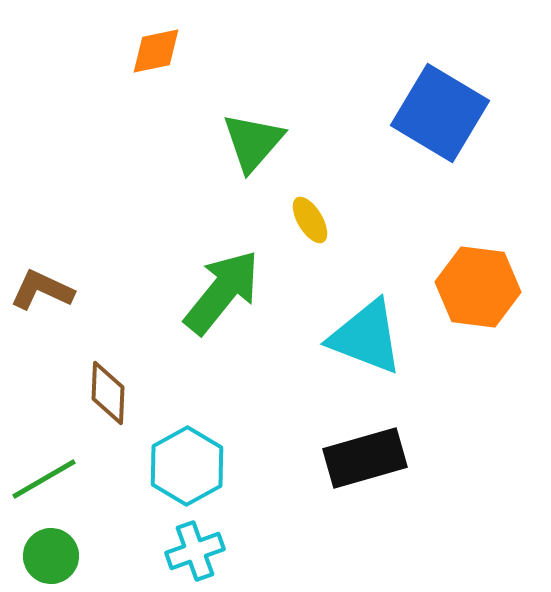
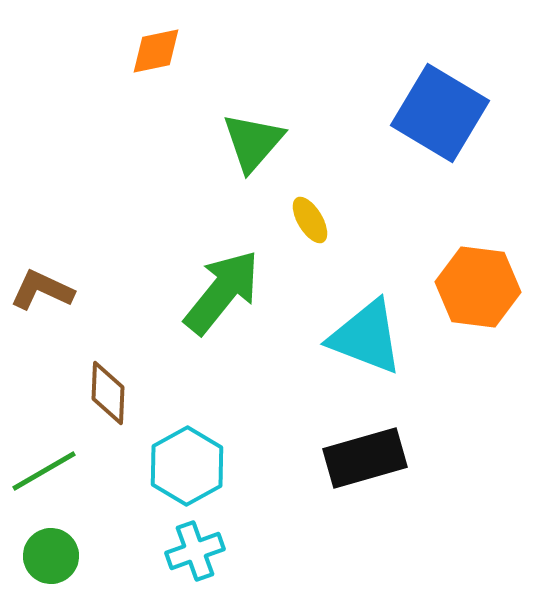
green line: moved 8 px up
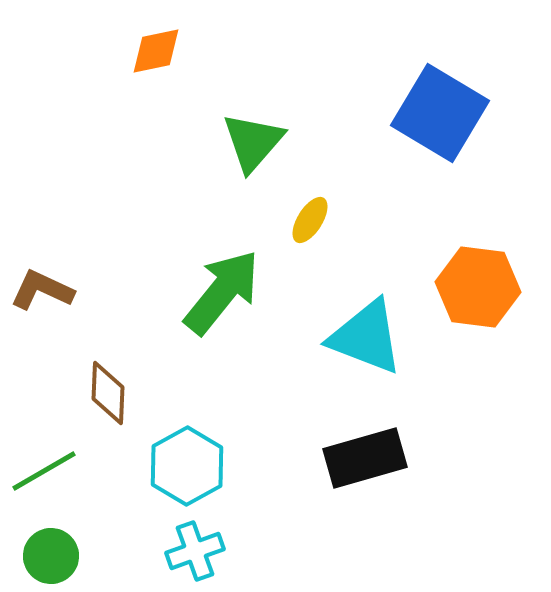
yellow ellipse: rotated 63 degrees clockwise
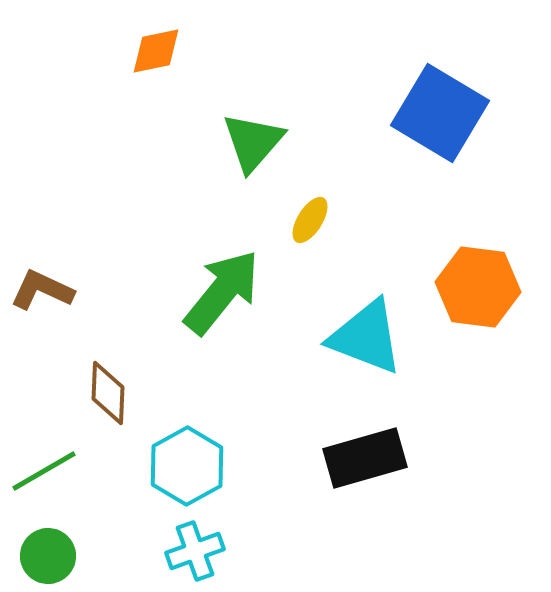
green circle: moved 3 px left
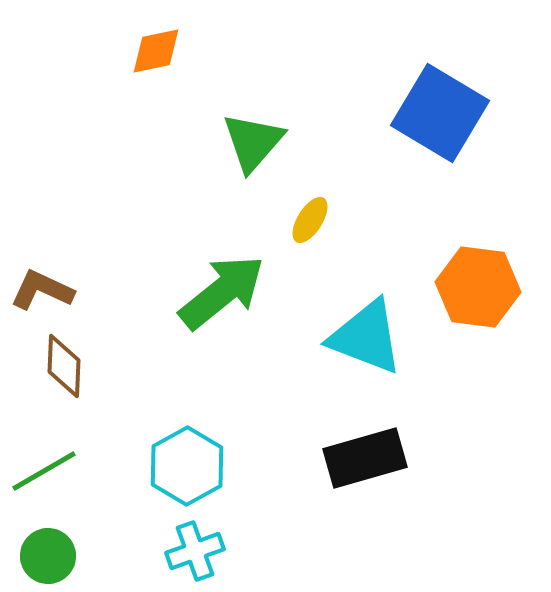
green arrow: rotated 12 degrees clockwise
brown diamond: moved 44 px left, 27 px up
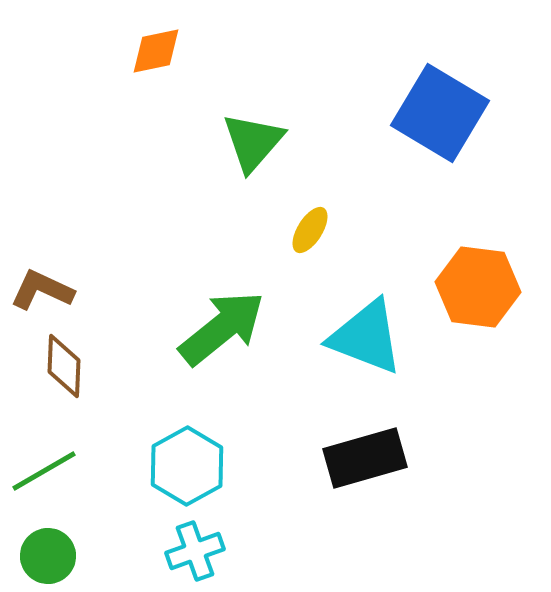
yellow ellipse: moved 10 px down
green arrow: moved 36 px down
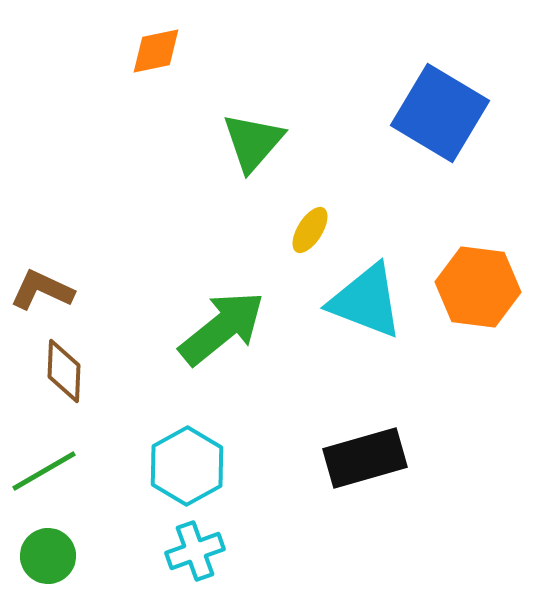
cyan triangle: moved 36 px up
brown diamond: moved 5 px down
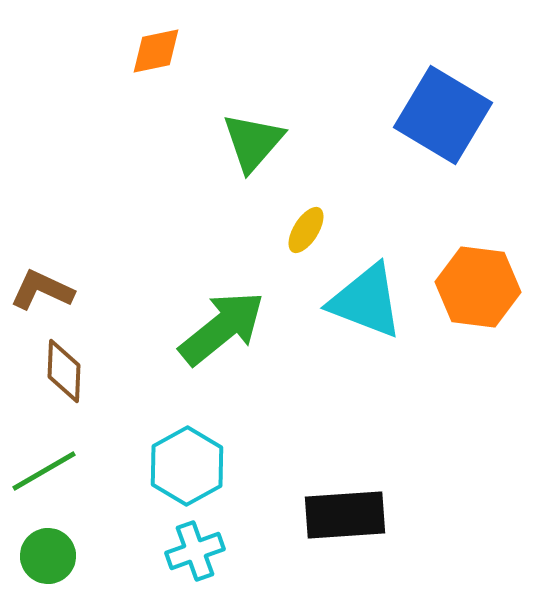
blue square: moved 3 px right, 2 px down
yellow ellipse: moved 4 px left
black rectangle: moved 20 px left, 57 px down; rotated 12 degrees clockwise
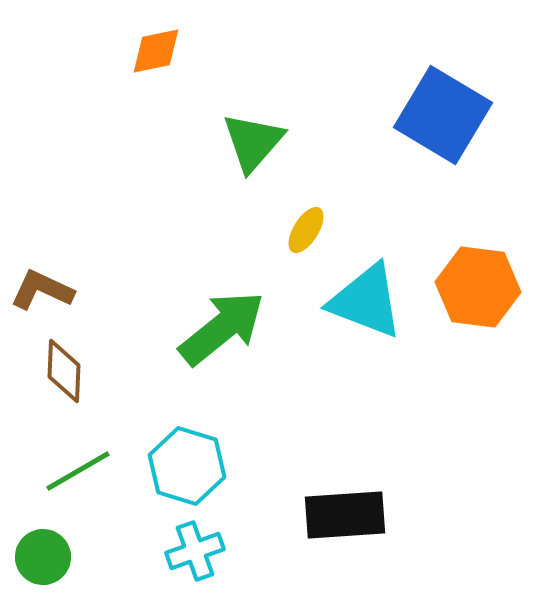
cyan hexagon: rotated 14 degrees counterclockwise
green line: moved 34 px right
green circle: moved 5 px left, 1 px down
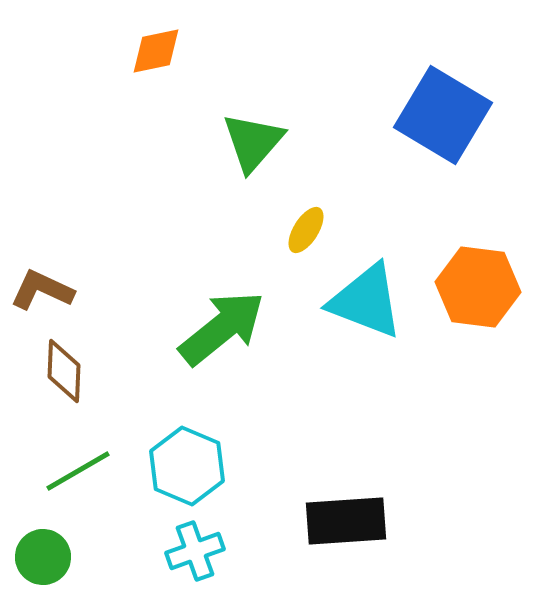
cyan hexagon: rotated 6 degrees clockwise
black rectangle: moved 1 px right, 6 px down
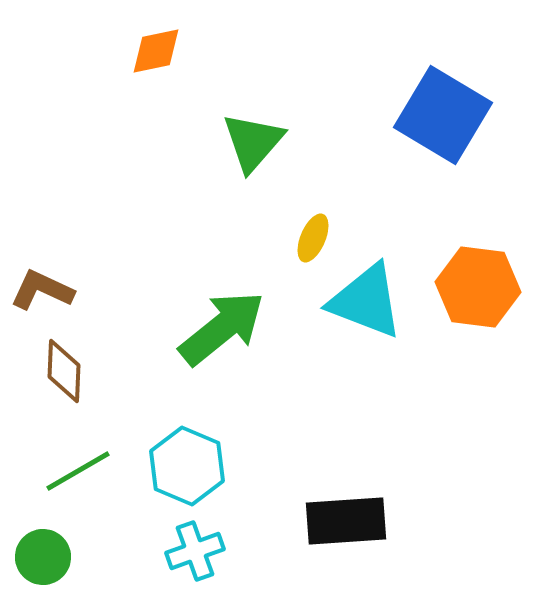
yellow ellipse: moved 7 px right, 8 px down; rotated 9 degrees counterclockwise
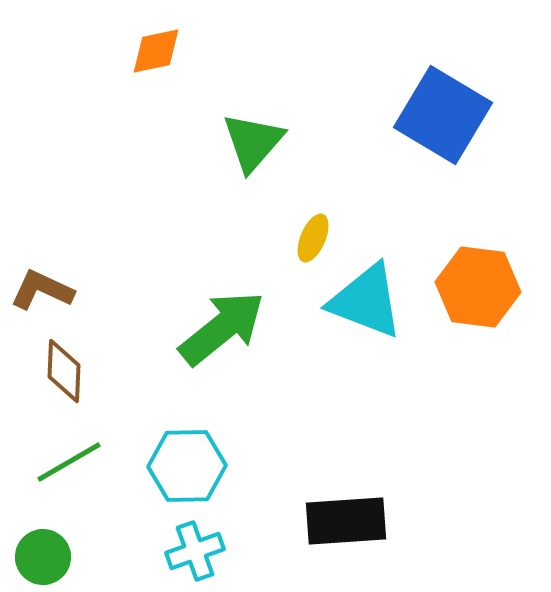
cyan hexagon: rotated 24 degrees counterclockwise
green line: moved 9 px left, 9 px up
